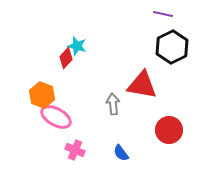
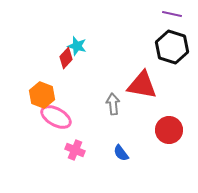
purple line: moved 9 px right
black hexagon: rotated 16 degrees counterclockwise
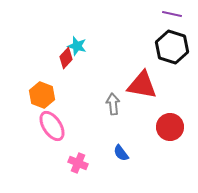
pink ellipse: moved 4 px left, 9 px down; rotated 28 degrees clockwise
red circle: moved 1 px right, 3 px up
pink cross: moved 3 px right, 13 px down
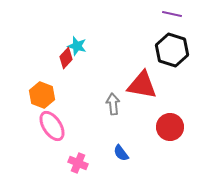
black hexagon: moved 3 px down
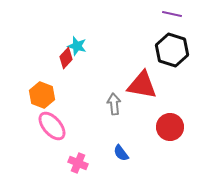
gray arrow: moved 1 px right
pink ellipse: rotated 8 degrees counterclockwise
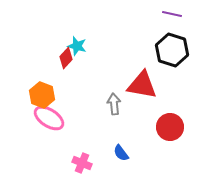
pink ellipse: moved 3 px left, 8 px up; rotated 16 degrees counterclockwise
pink cross: moved 4 px right
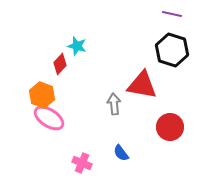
red diamond: moved 6 px left, 6 px down
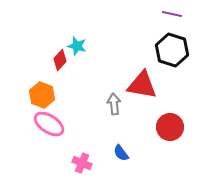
red diamond: moved 4 px up
pink ellipse: moved 6 px down
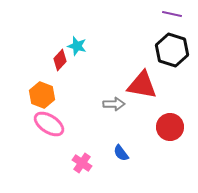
gray arrow: rotated 95 degrees clockwise
pink cross: rotated 12 degrees clockwise
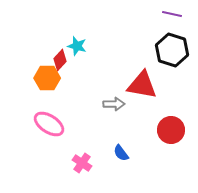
orange hexagon: moved 5 px right, 17 px up; rotated 20 degrees counterclockwise
red circle: moved 1 px right, 3 px down
